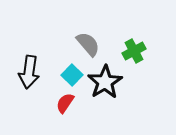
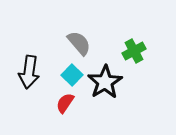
gray semicircle: moved 9 px left, 1 px up
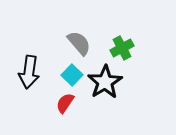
green cross: moved 12 px left, 3 px up
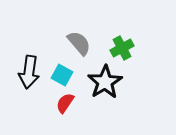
cyan square: moved 10 px left; rotated 15 degrees counterclockwise
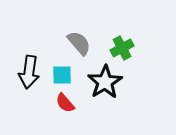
cyan square: rotated 30 degrees counterclockwise
red semicircle: rotated 75 degrees counterclockwise
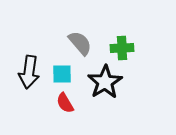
gray semicircle: moved 1 px right
green cross: rotated 25 degrees clockwise
cyan square: moved 1 px up
red semicircle: rotated 10 degrees clockwise
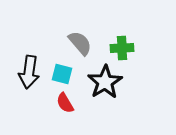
cyan square: rotated 15 degrees clockwise
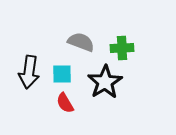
gray semicircle: moved 1 px right, 1 px up; rotated 28 degrees counterclockwise
cyan square: rotated 15 degrees counterclockwise
